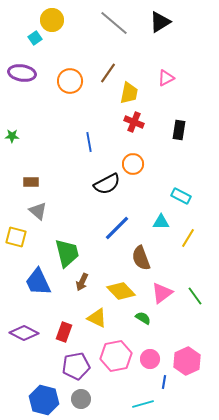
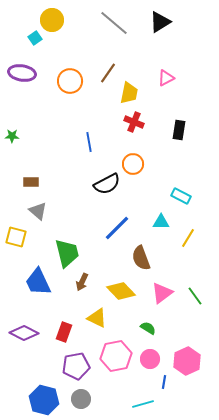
green semicircle at (143, 318): moved 5 px right, 10 px down
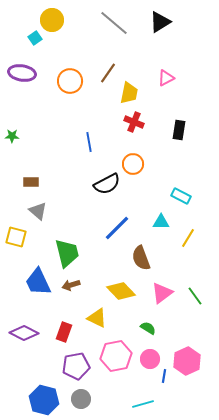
brown arrow at (82, 282): moved 11 px left, 3 px down; rotated 48 degrees clockwise
blue line at (164, 382): moved 6 px up
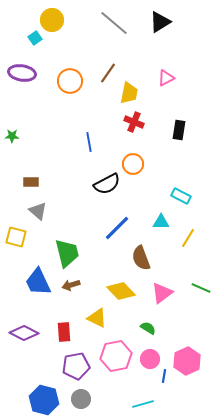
green line at (195, 296): moved 6 px right, 8 px up; rotated 30 degrees counterclockwise
red rectangle at (64, 332): rotated 24 degrees counterclockwise
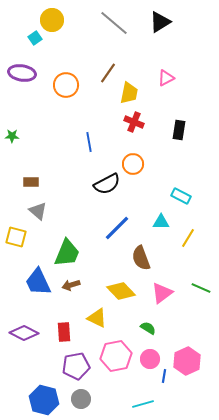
orange circle at (70, 81): moved 4 px left, 4 px down
green trapezoid at (67, 253): rotated 36 degrees clockwise
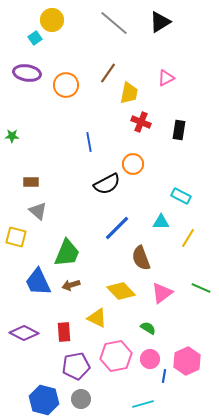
purple ellipse at (22, 73): moved 5 px right
red cross at (134, 122): moved 7 px right
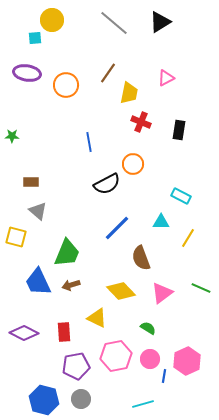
cyan square at (35, 38): rotated 32 degrees clockwise
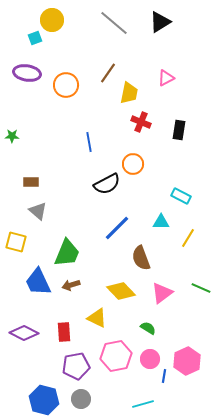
cyan square at (35, 38): rotated 16 degrees counterclockwise
yellow square at (16, 237): moved 5 px down
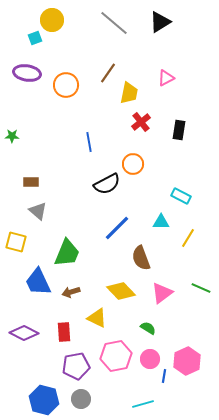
red cross at (141, 122): rotated 30 degrees clockwise
brown arrow at (71, 285): moved 7 px down
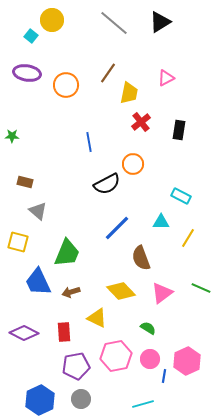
cyan square at (35, 38): moved 4 px left, 2 px up; rotated 32 degrees counterclockwise
brown rectangle at (31, 182): moved 6 px left; rotated 14 degrees clockwise
yellow square at (16, 242): moved 2 px right
blue hexagon at (44, 400): moved 4 px left; rotated 20 degrees clockwise
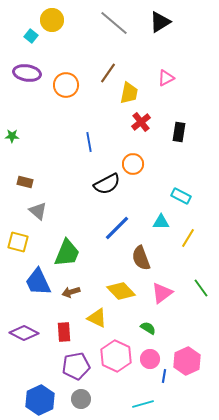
black rectangle at (179, 130): moved 2 px down
green line at (201, 288): rotated 30 degrees clockwise
pink hexagon at (116, 356): rotated 24 degrees counterclockwise
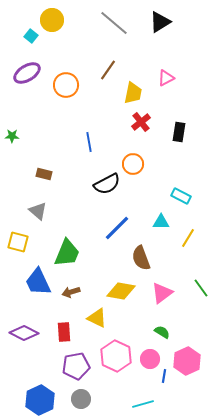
purple ellipse at (27, 73): rotated 40 degrees counterclockwise
brown line at (108, 73): moved 3 px up
yellow trapezoid at (129, 93): moved 4 px right
brown rectangle at (25, 182): moved 19 px right, 8 px up
yellow diamond at (121, 291): rotated 36 degrees counterclockwise
green semicircle at (148, 328): moved 14 px right, 4 px down
